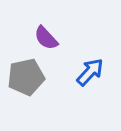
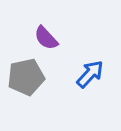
blue arrow: moved 2 px down
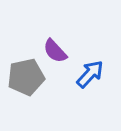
purple semicircle: moved 9 px right, 13 px down
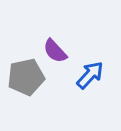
blue arrow: moved 1 px down
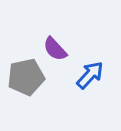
purple semicircle: moved 2 px up
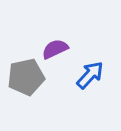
purple semicircle: rotated 108 degrees clockwise
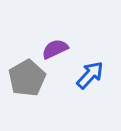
gray pentagon: moved 1 px right, 1 px down; rotated 18 degrees counterclockwise
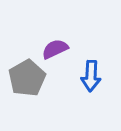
blue arrow: moved 1 px right, 1 px down; rotated 140 degrees clockwise
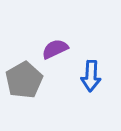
gray pentagon: moved 3 px left, 2 px down
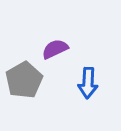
blue arrow: moved 3 px left, 7 px down
